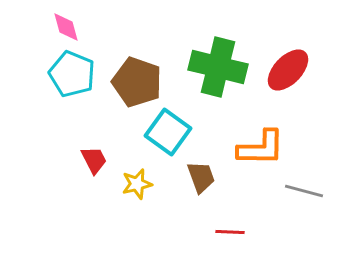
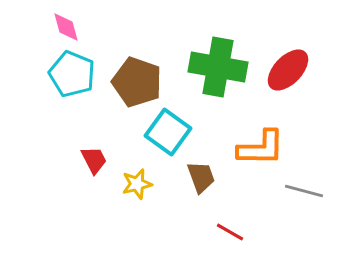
green cross: rotated 4 degrees counterclockwise
red line: rotated 28 degrees clockwise
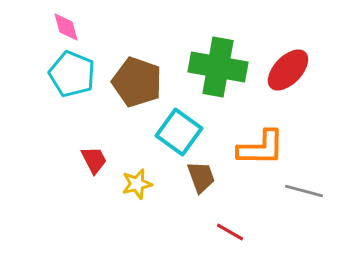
cyan square: moved 11 px right
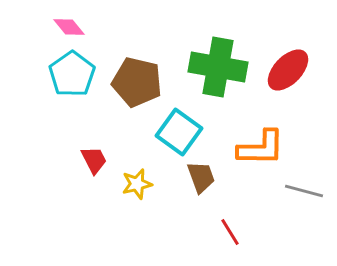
pink diamond: moved 3 px right; rotated 24 degrees counterclockwise
cyan pentagon: rotated 15 degrees clockwise
brown pentagon: rotated 6 degrees counterclockwise
red line: rotated 28 degrees clockwise
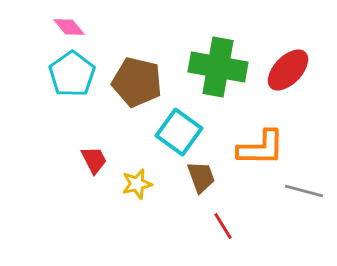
red line: moved 7 px left, 6 px up
